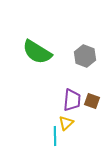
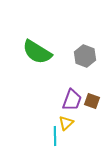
purple trapezoid: rotated 15 degrees clockwise
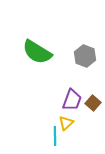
brown square: moved 1 px right, 2 px down; rotated 21 degrees clockwise
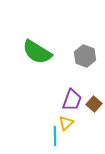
brown square: moved 1 px right, 1 px down
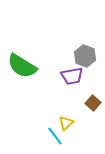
green semicircle: moved 15 px left, 14 px down
purple trapezoid: moved 24 px up; rotated 60 degrees clockwise
brown square: moved 1 px left, 1 px up
cyan line: rotated 36 degrees counterclockwise
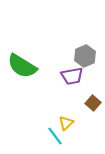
gray hexagon: rotated 15 degrees clockwise
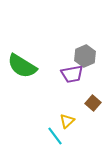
purple trapezoid: moved 2 px up
yellow triangle: moved 1 px right, 2 px up
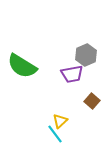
gray hexagon: moved 1 px right, 1 px up
brown square: moved 1 px left, 2 px up
yellow triangle: moved 7 px left
cyan line: moved 2 px up
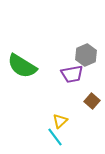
cyan line: moved 3 px down
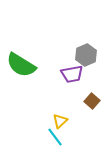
green semicircle: moved 1 px left, 1 px up
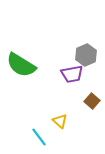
yellow triangle: rotated 35 degrees counterclockwise
cyan line: moved 16 px left
